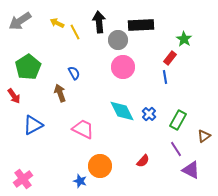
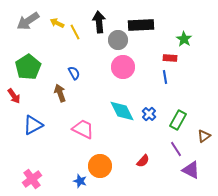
gray arrow: moved 8 px right
red rectangle: rotated 56 degrees clockwise
pink cross: moved 9 px right
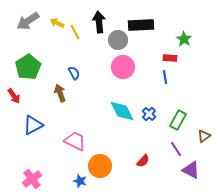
pink trapezoid: moved 8 px left, 12 px down
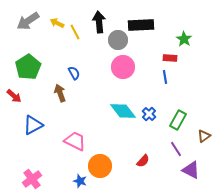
red arrow: rotated 14 degrees counterclockwise
cyan diamond: moved 1 px right; rotated 12 degrees counterclockwise
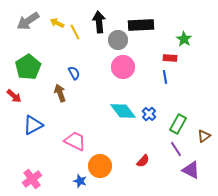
green rectangle: moved 4 px down
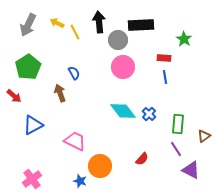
gray arrow: moved 4 px down; rotated 30 degrees counterclockwise
red rectangle: moved 6 px left
green rectangle: rotated 24 degrees counterclockwise
red semicircle: moved 1 px left, 2 px up
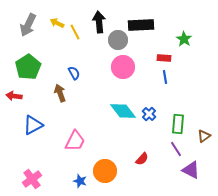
red arrow: rotated 147 degrees clockwise
pink trapezoid: rotated 90 degrees clockwise
orange circle: moved 5 px right, 5 px down
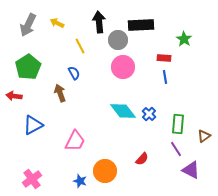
yellow line: moved 5 px right, 14 px down
